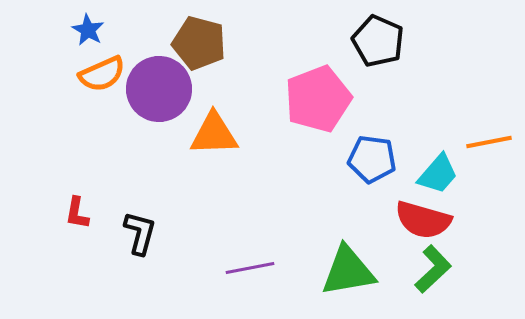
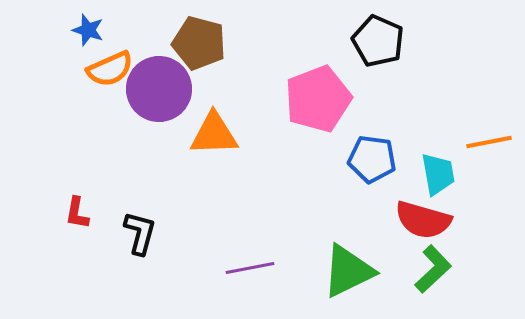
blue star: rotated 12 degrees counterclockwise
orange semicircle: moved 8 px right, 5 px up
cyan trapezoid: rotated 51 degrees counterclockwise
green triangle: rotated 16 degrees counterclockwise
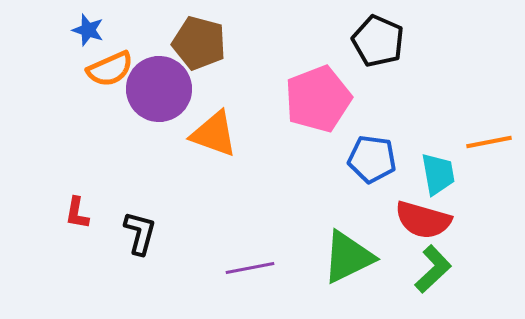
orange triangle: rotated 22 degrees clockwise
green triangle: moved 14 px up
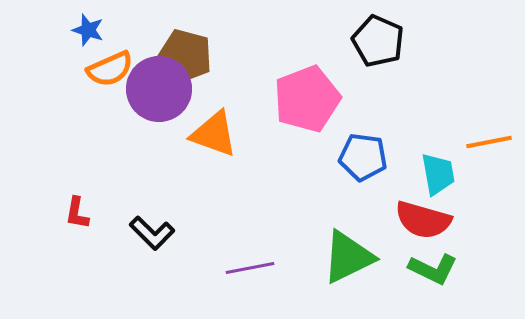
brown pentagon: moved 14 px left, 13 px down
pink pentagon: moved 11 px left
blue pentagon: moved 9 px left, 2 px up
black L-shape: moved 12 px right; rotated 120 degrees clockwise
green L-shape: rotated 69 degrees clockwise
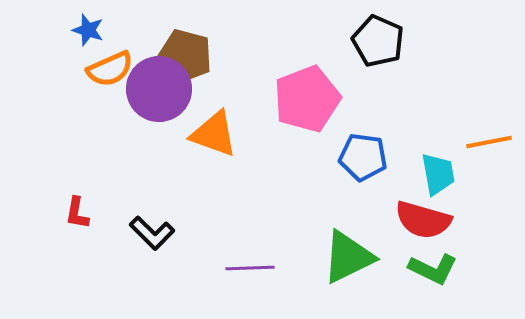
purple line: rotated 9 degrees clockwise
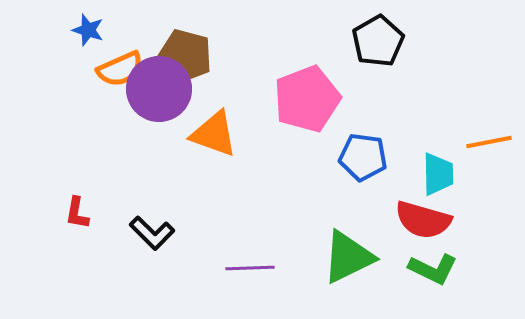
black pentagon: rotated 18 degrees clockwise
orange semicircle: moved 10 px right
cyan trapezoid: rotated 9 degrees clockwise
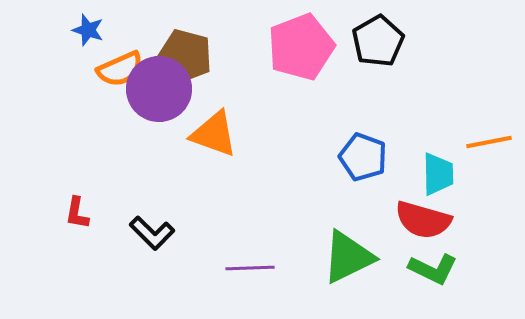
pink pentagon: moved 6 px left, 52 px up
blue pentagon: rotated 12 degrees clockwise
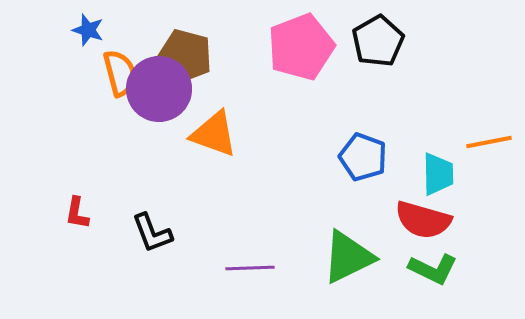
orange semicircle: moved 4 px down; rotated 81 degrees counterclockwise
black L-shape: rotated 24 degrees clockwise
